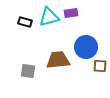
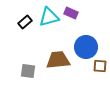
purple rectangle: rotated 32 degrees clockwise
black rectangle: rotated 56 degrees counterclockwise
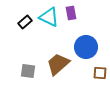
purple rectangle: rotated 56 degrees clockwise
cyan triangle: rotated 40 degrees clockwise
brown trapezoid: moved 4 px down; rotated 35 degrees counterclockwise
brown square: moved 7 px down
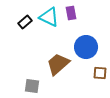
gray square: moved 4 px right, 15 px down
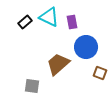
purple rectangle: moved 1 px right, 9 px down
brown square: rotated 16 degrees clockwise
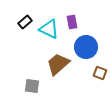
cyan triangle: moved 12 px down
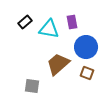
cyan triangle: rotated 15 degrees counterclockwise
brown square: moved 13 px left
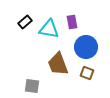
brown trapezoid: rotated 70 degrees counterclockwise
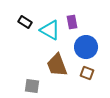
black rectangle: rotated 72 degrees clockwise
cyan triangle: moved 1 px right, 1 px down; rotated 20 degrees clockwise
brown trapezoid: moved 1 px left, 1 px down
